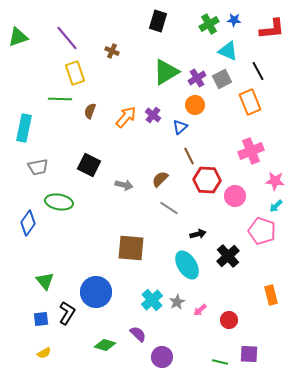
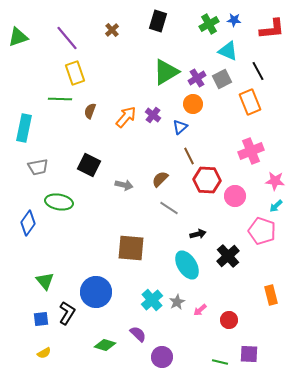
brown cross at (112, 51): moved 21 px up; rotated 24 degrees clockwise
orange circle at (195, 105): moved 2 px left, 1 px up
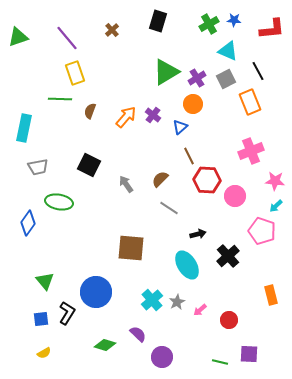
gray square at (222, 79): moved 4 px right
gray arrow at (124, 185): moved 2 px right, 1 px up; rotated 138 degrees counterclockwise
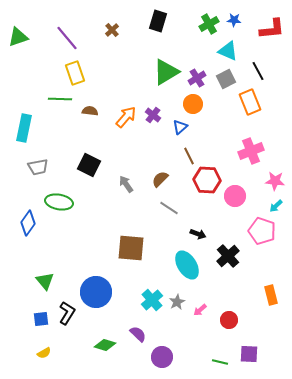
brown semicircle at (90, 111): rotated 77 degrees clockwise
black arrow at (198, 234): rotated 35 degrees clockwise
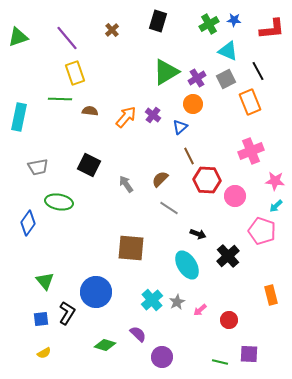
cyan rectangle at (24, 128): moved 5 px left, 11 px up
